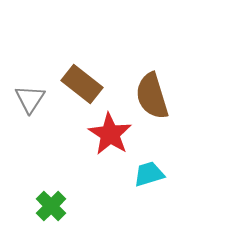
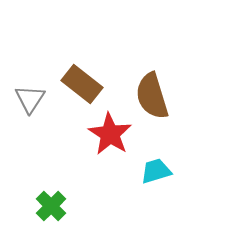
cyan trapezoid: moved 7 px right, 3 px up
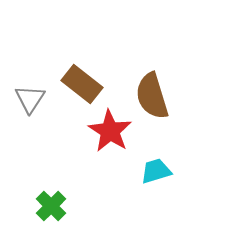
red star: moved 3 px up
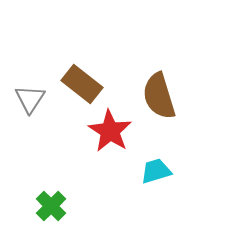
brown semicircle: moved 7 px right
